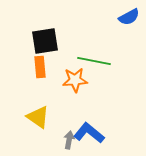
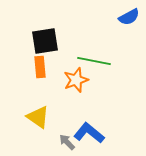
orange star: moved 1 px right; rotated 15 degrees counterclockwise
gray arrow: moved 2 px left, 2 px down; rotated 54 degrees counterclockwise
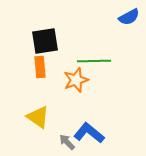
green line: rotated 12 degrees counterclockwise
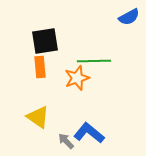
orange star: moved 1 px right, 2 px up
gray arrow: moved 1 px left, 1 px up
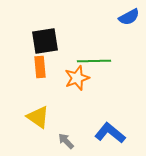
blue L-shape: moved 21 px right
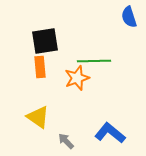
blue semicircle: rotated 100 degrees clockwise
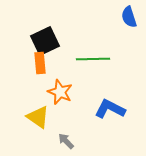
black square: rotated 16 degrees counterclockwise
green line: moved 1 px left, 2 px up
orange rectangle: moved 4 px up
orange star: moved 17 px left, 14 px down; rotated 30 degrees counterclockwise
blue L-shape: moved 24 px up; rotated 12 degrees counterclockwise
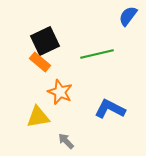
blue semicircle: moved 1 px left, 1 px up; rotated 55 degrees clockwise
green line: moved 4 px right, 5 px up; rotated 12 degrees counterclockwise
orange rectangle: moved 1 px up; rotated 45 degrees counterclockwise
yellow triangle: rotated 45 degrees counterclockwise
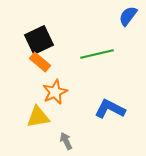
black square: moved 6 px left, 1 px up
orange star: moved 5 px left; rotated 25 degrees clockwise
gray arrow: rotated 18 degrees clockwise
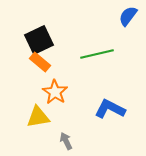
orange star: rotated 15 degrees counterclockwise
